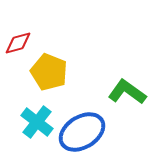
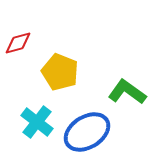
yellow pentagon: moved 11 px right
blue ellipse: moved 5 px right
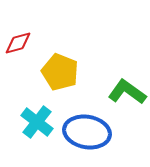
blue ellipse: rotated 42 degrees clockwise
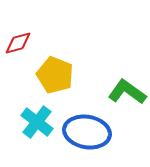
yellow pentagon: moved 5 px left, 3 px down
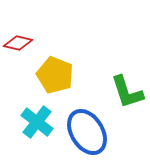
red diamond: rotated 28 degrees clockwise
green L-shape: rotated 144 degrees counterclockwise
blue ellipse: rotated 48 degrees clockwise
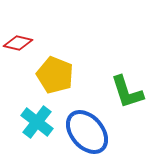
blue ellipse: rotated 9 degrees counterclockwise
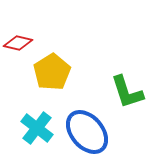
yellow pentagon: moved 3 px left, 3 px up; rotated 18 degrees clockwise
cyan cross: moved 6 px down
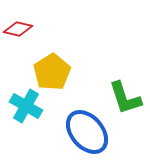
red diamond: moved 14 px up
green L-shape: moved 2 px left, 6 px down
cyan cross: moved 11 px left, 22 px up; rotated 8 degrees counterclockwise
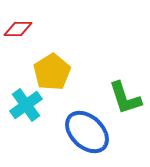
red diamond: rotated 12 degrees counterclockwise
cyan cross: moved 1 px up; rotated 24 degrees clockwise
blue ellipse: rotated 6 degrees counterclockwise
